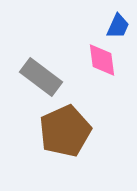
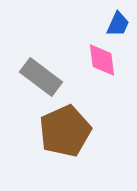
blue trapezoid: moved 2 px up
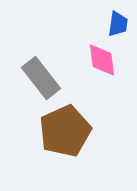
blue trapezoid: rotated 16 degrees counterclockwise
gray rectangle: moved 1 px down; rotated 15 degrees clockwise
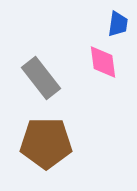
pink diamond: moved 1 px right, 2 px down
brown pentagon: moved 19 px left, 12 px down; rotated 24 degrees clockwise
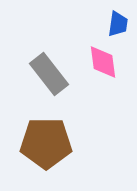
gray rectangle: moved 8 px right, 4 px up
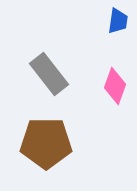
blue trapezoid: moved 3 px up
pink diamond: moved 12 px right, 24 px down; rotated 27 degrees clockwise
